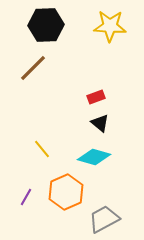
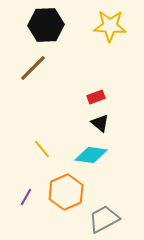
cyan diamond: moved 3 px left, 2 px up; rotated 8 degrees counterclockwise
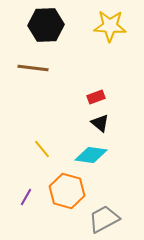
brown line: rotated 52 degrees clockwise
orange hexagon: moved 1 px right, 1 px up; rotated 20 degrees counterclockwise
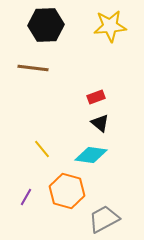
yellow star: rotated 8 degrees counterclockwise
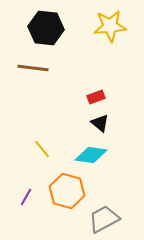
black hexagon: moved 3 px down; rotated 8 degrees clockwise
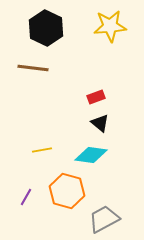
black hexagon: rotated 20 degrees clockwise
yellow line: moved 1 px down; rotated 60 degrees counterclockwise
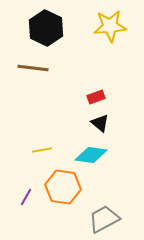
orange hexagon: moved 4 px left, 4 px up; rotated 8 degrees counterclockwise
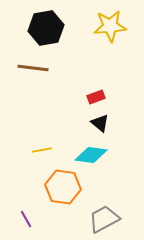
black hexagon: rotated 24 degrees clockwise
purple line: moved 22 px down; rotated 60 degrees counterclockwise
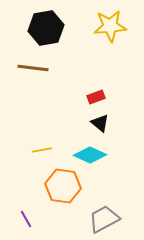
cyan diamond: moved 1 px left; rotated 16 degrees clockwise
orange hexagon: moved 1 px up
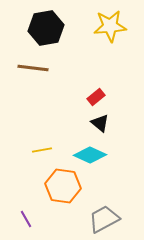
red rectangle: rotated 18 degrees counterclockwise
